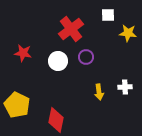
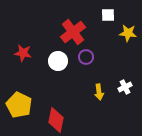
red cross: moved 2 px right, 3 px down
white cross: rotated 24 degrees counterclockwise
yellow pentagon: moved 2 px right
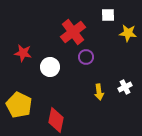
white circle: moved 8 px left, 6 px down
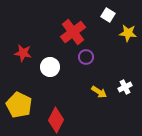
white square: rotated 32 degrees clockwise
yellow arrow: rotated 49 degrees counterclockwise
red diamond: rotated 15 degrees clockwise
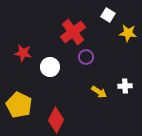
white cross: moved 1 px up; rotated 24 degrees clockwise
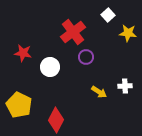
white square: rotated 16 degrees clockwise
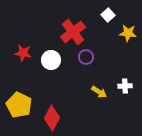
white circle: moved 1 px right, 7 px up
red diamond: moved 4 px left, 2 px up
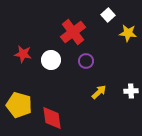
red star: moved 1 px down
purple circle: moved 4 px down
white cross: moved 6 px right, 5 px down
yellow arrow: rotated 77 degrees counterclockwise
yellow pentagon: rotated 10 degrees counterclockwise
red diamond: rotated 35 degrees counterclockwise
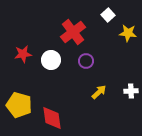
red star: rotated 18 degrees counterclockwise
